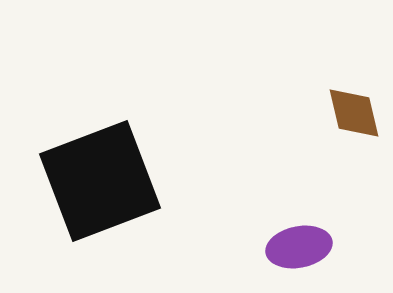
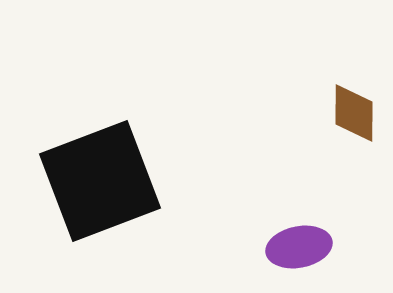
brown diamond: rotated 14 degrees clockwise
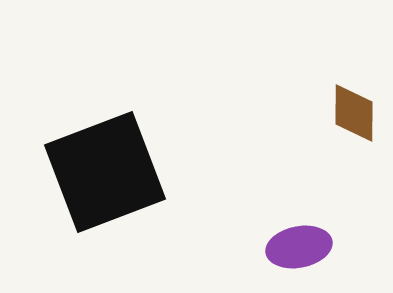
black square: moved 5 px right, 9 px up
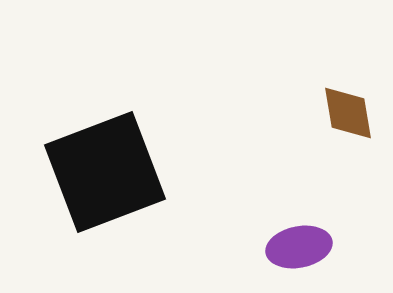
brown diamond: moved 6 px left; rotated 10 degrees counterclockwise
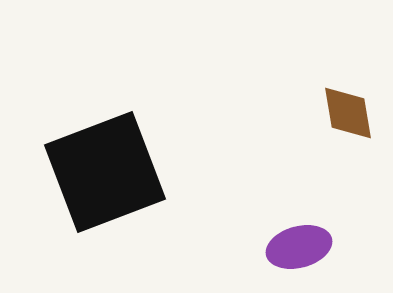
purple ellipse: rotated 4 degrees counterclockwise
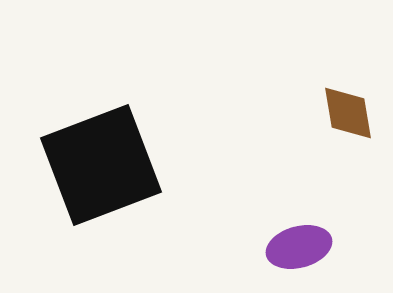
black square: moved 4 px left, 7 px up
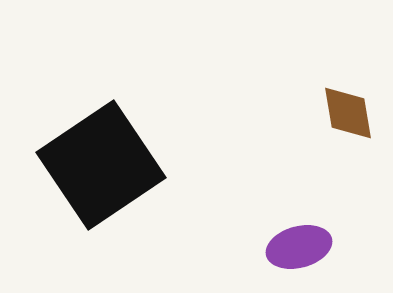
black square: rotated 13 degrees counterclockwise
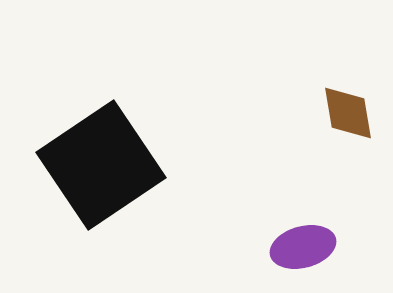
purple ellipse: moved 4 px right
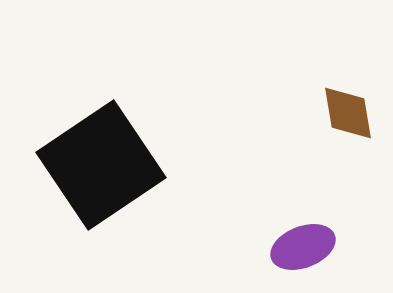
purple ellipse: rotated 6 degrees counterclockwise
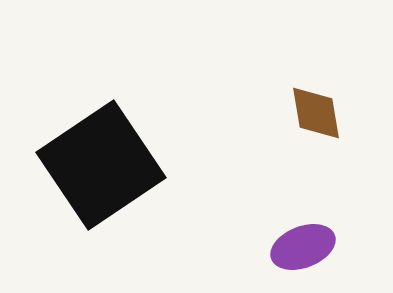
brown diamond: moved 32 px left
